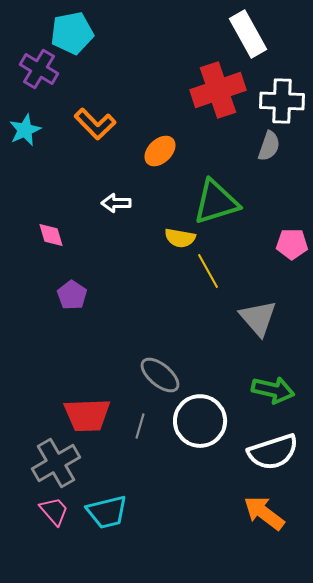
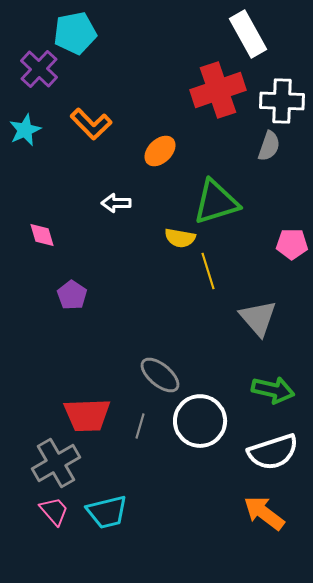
cyan pentagon: moved 3 px right
purple cross: rotated 12 degrees clockwise
orange L-shape: moved 4 px left
pink diamond: moved 9 px left
yellow line: rotated 12 degrees clockwise
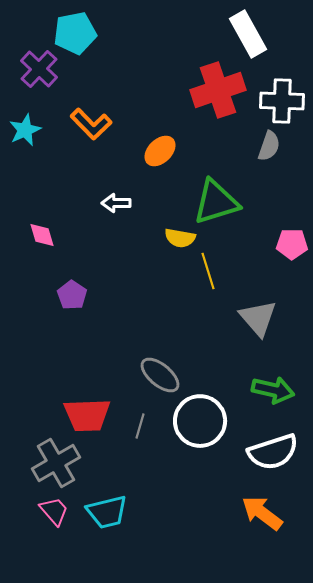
orange arrow: moved 2 px left
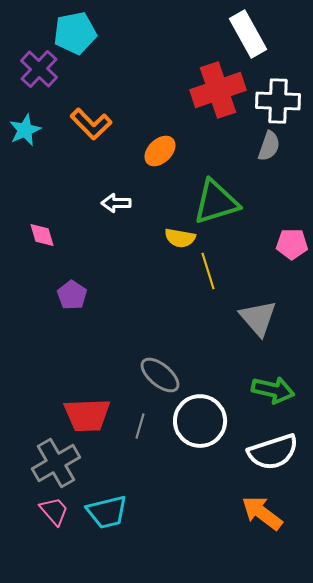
white cross: moved 4 px left
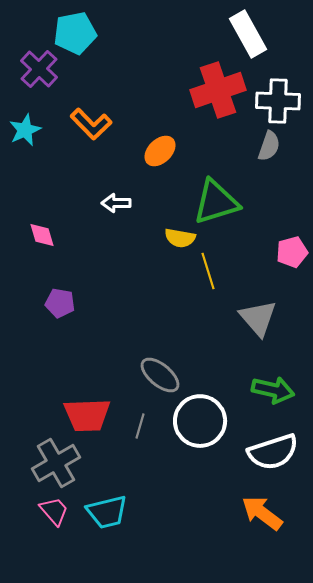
pink pentagon: moved 8 px down; rotated 16 degrees counterclockwise
purple pentagon: moved 12 px left, 8 px down; rotated 24 degrees counterclockwise
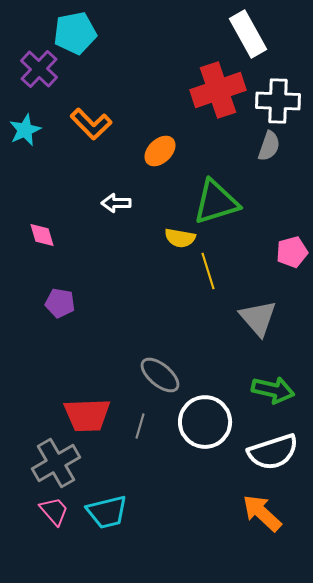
white circle: moved 5 px right, 1 px down
orange arrow: rotated 6 degrees clockwise
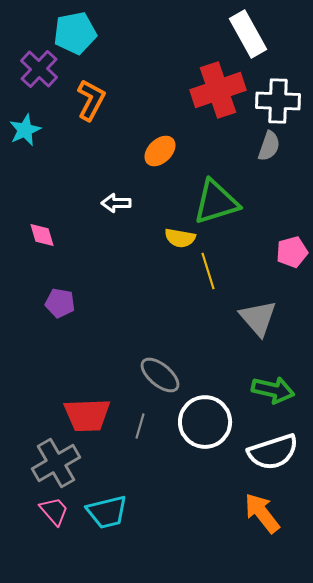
orange L-shape: moved 24 px up; rotated 108 degrees counterclockwise
orange arrow: rotated 9 degrees clockwise
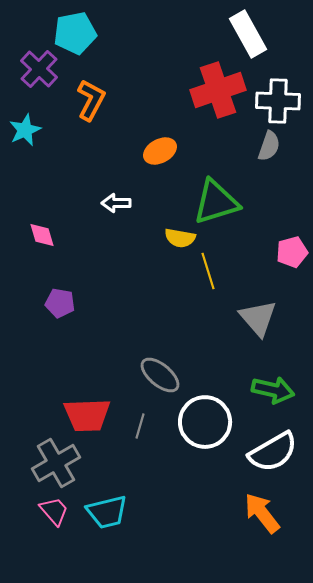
orange ellipse: rotated 16 degrees clockwise
white semicircle: rotated 12 degrees counterclockwise
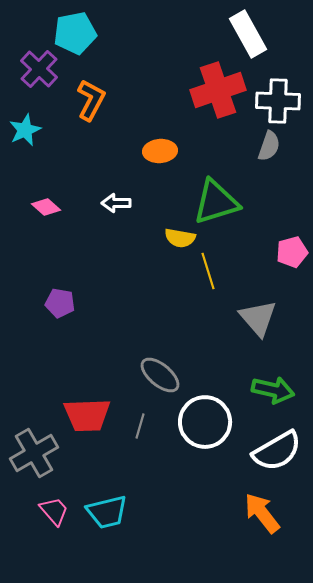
orange ellipse: rotated 24 degrees clockwise
pink diamond: moved 4 px right, 28 px up; rotated 32 degrees counterclockwise
white semicircle: moved 4 px right, 1 px up
gray cross: moved 22 px left, 10 px up
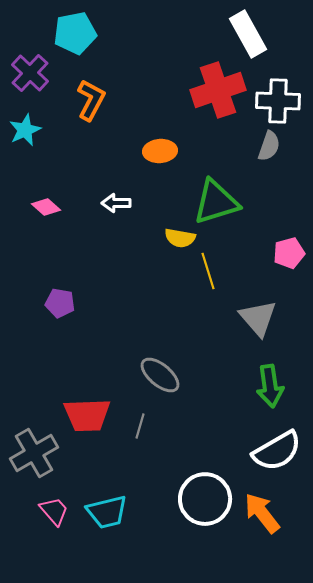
purple cross: moved 9 px left, 4 px down
pink pentagon: moved 3 px left, 1 px down
green arrow: moved 3 px left, 4 px up; rotated 69 degrees clockwise
white circle: moved 77 px down
